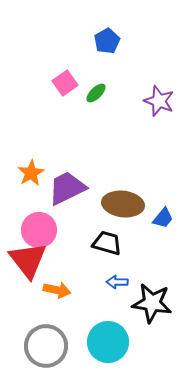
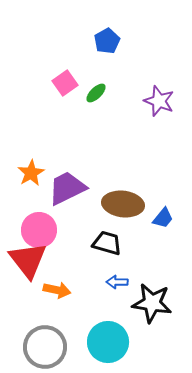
gray circle: moved 1 px left, 1 px down
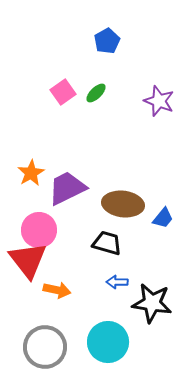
pink square: moved 2 px left, 9 px down
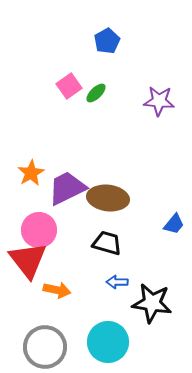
pink square: moved 6 px right, 6 px up
purple star: rotated 16 degrees counterclockwise
brown ellipse: moved 15 px left, 6 px up
blue trapezoid: moved 11 px right, 6 px down
